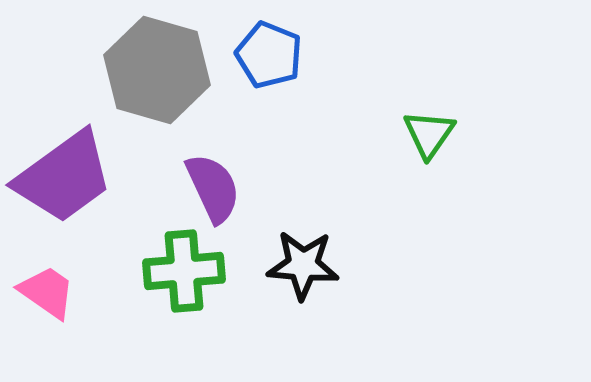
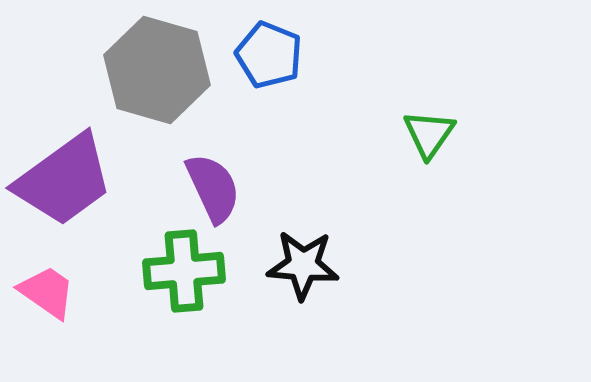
purple trapezoid: moved 3 px down
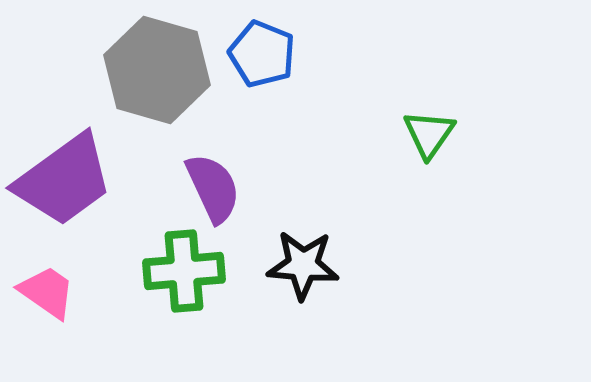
blue pentagon: moved 7 px left, 1 px up
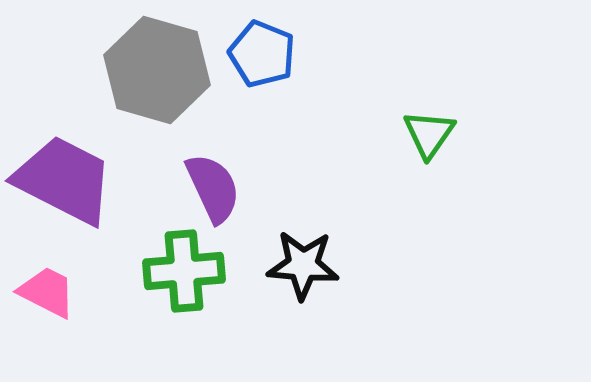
purple trapezoid: rotated 117 degrees counterclockwise
pink trapezoid: rotated 8 degrees counterclockwise
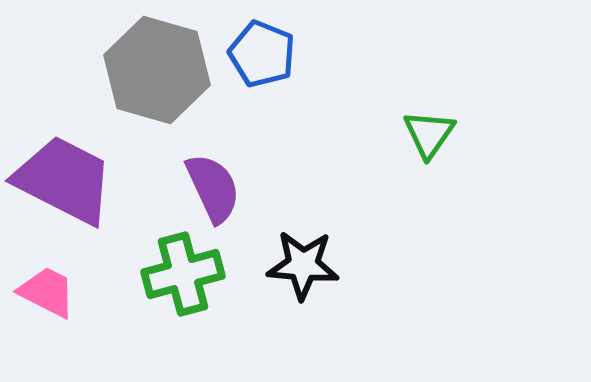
green cross: moved 1 px left, 3 px down; rotated 10 degrees counterclockwise
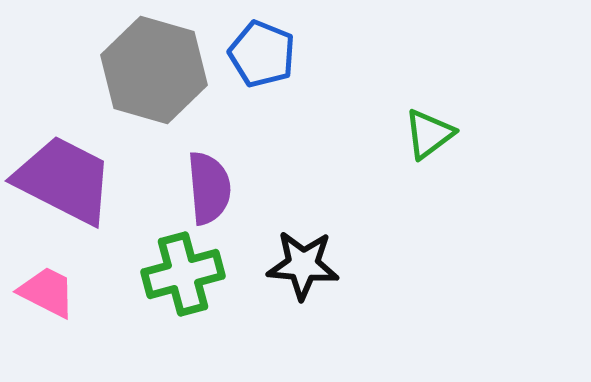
gray hexagon: moved 3 px left
green triangle: rotated 18 degrees clockwise
purple semicircle: moved 4 px left; rotated 20 degrees clockwise
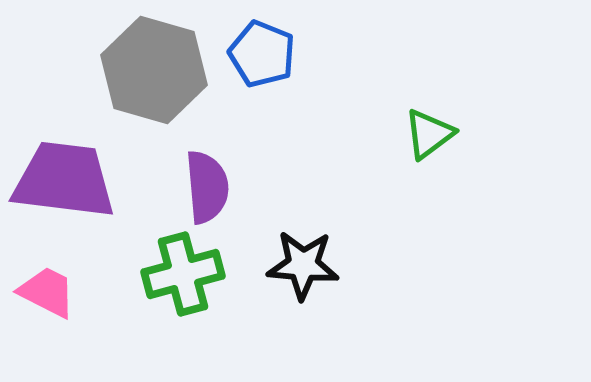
purple trapezoid: rotated 20 degrees counterclockwise
purple semicircle: moved 2 px left, 1 px up
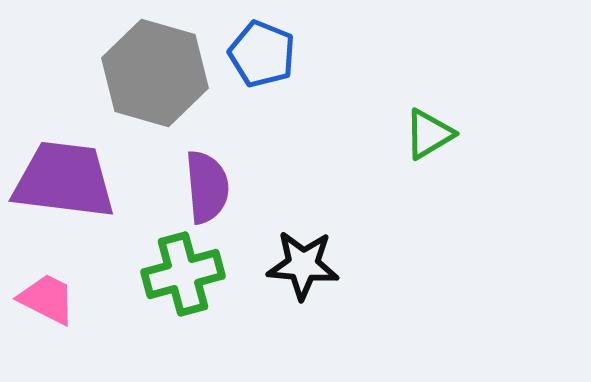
gray hexagon: moved 1 px right, 3 px down
green triangle: rotated 6 degrees clockwise
pink trapezoid: moved 7 px down
